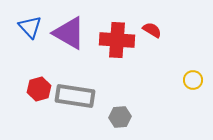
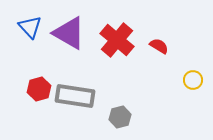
red semicircle: moved 7 px right, 16 px down
red cross: rotated 36 degrees clockwise
gray hexagon: rotated 10 degrees counterclockwise
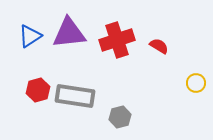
blue triangle: moved 9 px down; rotated 40 degrees clockwise
purple triangle: rotated 36 degrees counterclockwise
red cross: rotated 32 degrees clockwise
yellow circle: moved 3 px right, 3 px down
red hexagon: moved 1 px left, 1 px down
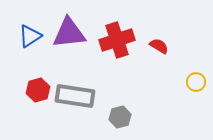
yellow circle: moved 1 px up
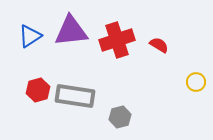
purple triangle: moved 2 px right, 2 px up
red semicircle: moved 1 px up
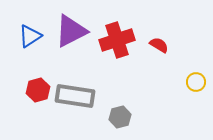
purple triangle: rotated 21 degrees counterclockwise
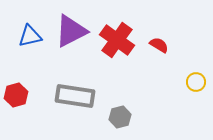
blue triangle: rotated 20 degrees clockwise
red cross: rotated 36 degrees counterclockwise
red hexagon: moved 22 px left, 5 px down
